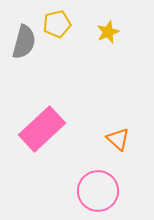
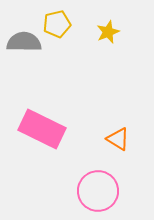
gray semicircle: rotated 104 degrees counterclockwise
pink rectangle: rotated 69 degrees clockwise
orange triangle: rotated 10 degrees counterclockwise
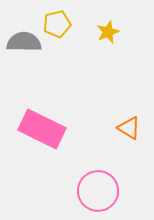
orange triangle: moved 11 px right, 11 px up
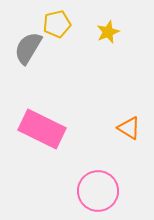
gray semicircle: moved 4 px right, 6 px down; rotated 60 degrees counterclockwise
